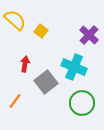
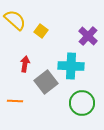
purple cross: moved 1 px left, 1 px down
cyan cross: moved 3 px left, 1 px up; rotated 20 degrees counterclockwise
orange line: rotated 56 degrees clockwise
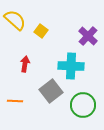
gray square: moved 5 px right, 9 px down
green circle: moved 1 px right, 2 px down
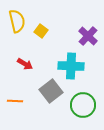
yellow semicircle: moved 2 px right, 1 px down; rotated 35 degrees clockwise
red arrow: rotated 112 degrees clockwise
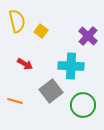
orange line: rotated 14 degrees clockwise
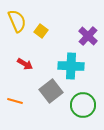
yellow semicircle: rotated 10 degrees counterclockwise
